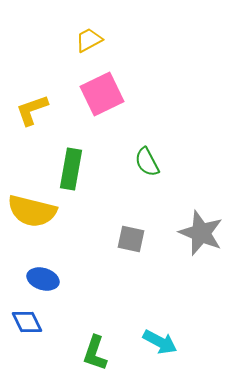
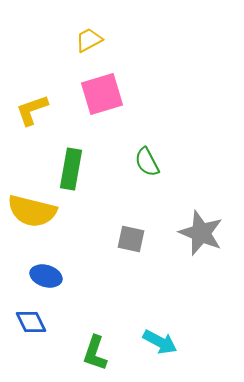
pink square: rotated 9 degrees clockwise
blue ellipse: moved 3 px right, 3 px up
blue diamond: moved 4 px right
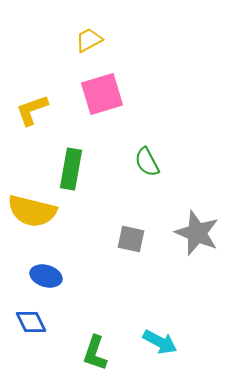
gray star: moved 4 px left
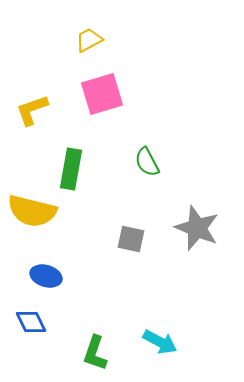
gray star: moved 5 px up
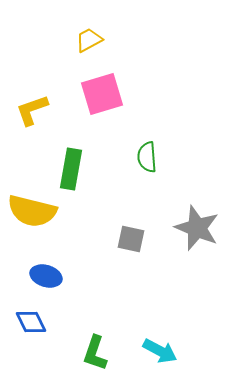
green semicircle: moved 5 px up; rotated 24 degrees clockwise
cyan arrow: moved 9 px down
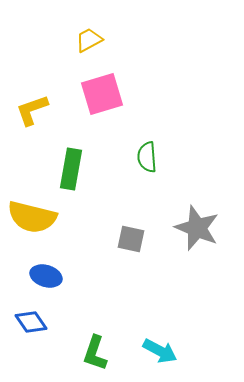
yellow semicircle: moved 6 px down
blue diamond: rotated 8 degrees counterclockwise
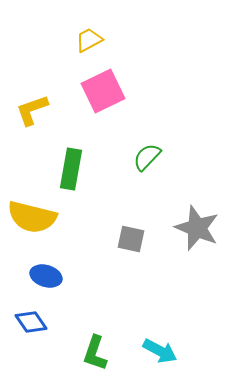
pink square: moved 1 px right, 3 px up; rotated 9 degrees counterclockwise
green semicircle: rotated 48 degrees clockwise
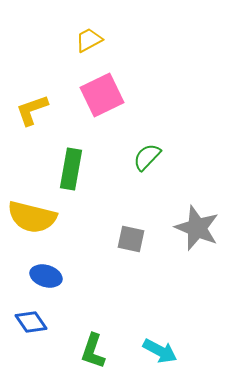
pink square: moved 1 px left, 4 px down
green L-shape: moved 2 px left, 2 px up
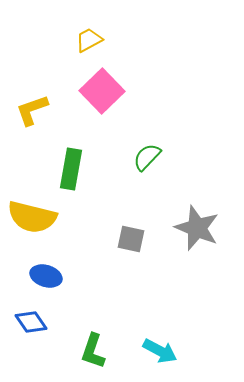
pink square: moved 4 px up; rotated 18 degrees counterclockwise
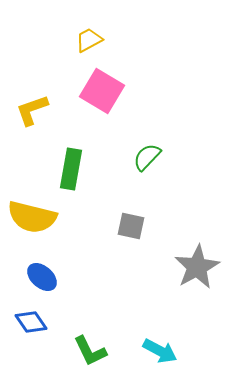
pink square: rotated 15 degrees counterclockwise
gray star: moved 39 px down; rotated 21 degrees clockwise
gray square: moved 13 px up
blue ellipse: moved 4 px left, 1 px down; rotated 24 degrees clockwise
green L-shape: moved 3 px left; rotated 45 degrees counterclockwise
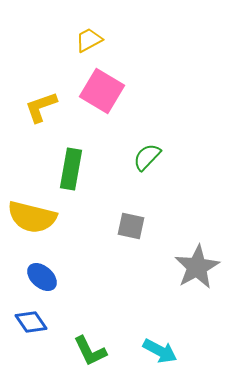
yellow L-shape: moved 9 px right, 3 px up
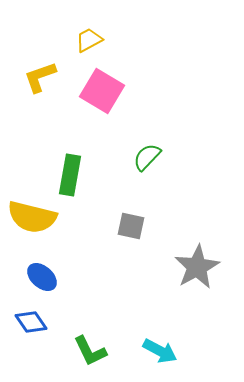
yellow L-shape: moved 1 px left, 30 px up
green rectangle: moved 1 px left, 6 px down
